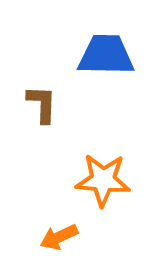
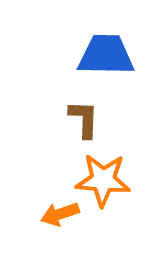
brown L-shape: moved 42 px right, 15 px down
orange arrow: moved 1 px right, 23 px up; rotated 6 degrees clockwise
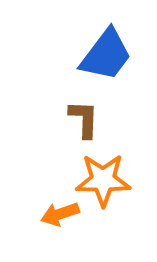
blue trapezoid: rotated 126 degrees clockwise
orange star: rotated 4 degrees counterclockwise
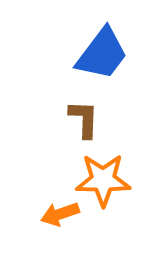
blue trapezoid: moved 4 px left, 1 px up
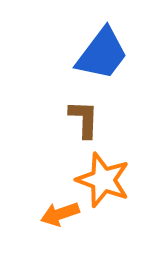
orange star: rotated 20 degrees clockwise
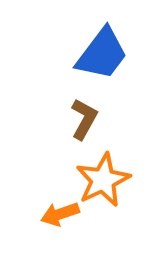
brown L-shape: rotated 27 degrees clockwise
orange star: rotated 26 degrees clockwise
